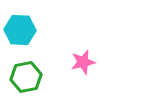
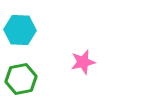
green hexagon: moved 5 px left, 2 px down
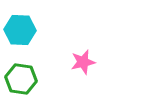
green hexagon: rotated 20 degrees clockwise
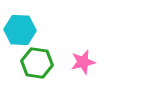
green hexagon: moved 16 px right, 16 px up
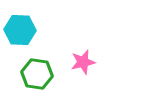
green hexagon: moved 11 px down
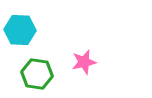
pink star: moved 1 px right
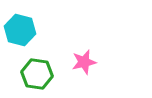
cyan hexagon: rotated 12 degrees clockwise
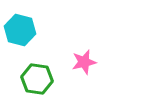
green hexagon: moved 5 px down
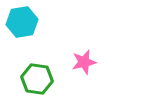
cyan hexagon: moved 2 px right, 8 px up; rotated 24 degrees counterclockwise
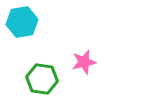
green hexagon: moved 5 px right
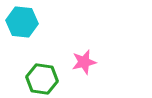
cyan hexagon: rotated 16 degrees clockwise
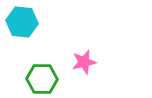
green hexagon: rotated 8 degrees counterclockwise
